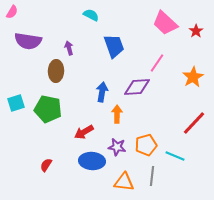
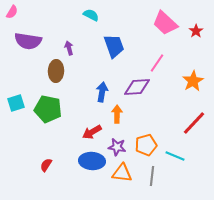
orange star: moved 4 px down
red arrow: moved 8 px right
orange triangle: moved 2 px left, 9 px up
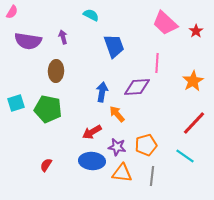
purple arrow: moved 6 px left, 11 px up
pink line: rotated 30 degrees counterclockwise
orange arrow: rotated 42 degrees counterclockwise
cyan line: moved 10 px right; rotated 12 degrees clockwise
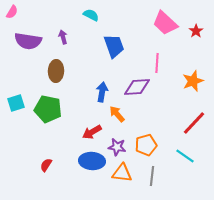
orange star: rotated 10 degrees clockwise
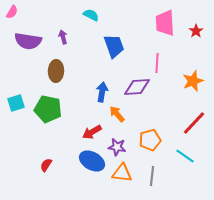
pink trapezoid: rotated 44 degrees clockwise
orange pentagon: moved 4 px right, 5 px up
blue ellipse: rotated 25 degrees clockwise
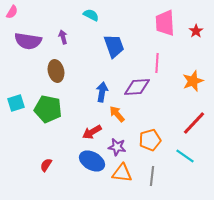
brown ellipse: rotated 15 degrees counterclockwise
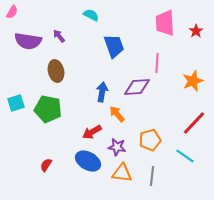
purple arrow: moved 4 px left, 1 px up; rotated 24 degrees counterclockwise
blue ellipse: moved 4 px left
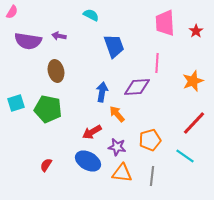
purple arrow: rotated 40 degrees counterclockwise
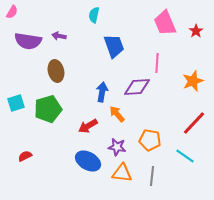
cyan semicircle: moved 3 px right; rotated 105 degrees counterclockwise
pink trapezoid: rotated 20 degrees counterclockwise
green pentagon: rotated 28 degrees counterclockwise
red arrow: moved 4 px left, 6 px up
orange pentagon: rotated 25 degrees clockwise
red semicircle: moved 21 px left, 9 px up; rotated 32 degrees clockwise
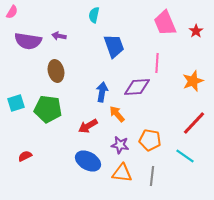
green pentagon: rotated 24 degrees clockwise
purple star: moved 3 px right, 2 px up
